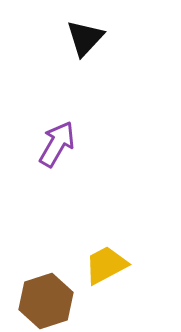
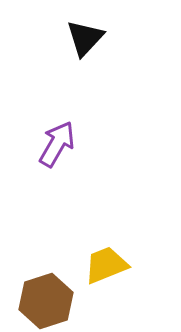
yellow trapezoid: rotated 6 degrees clockwise
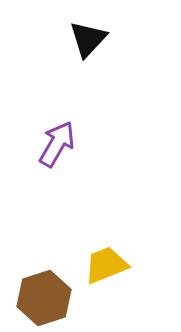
black triangle: moved 3 px right, 1 px down
brown hexagon: moved 2 px left, 3 px up
